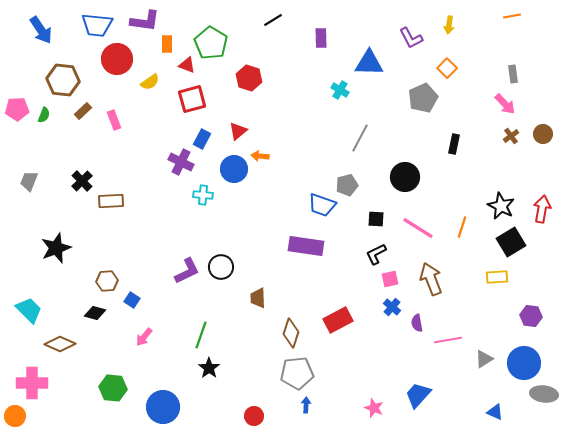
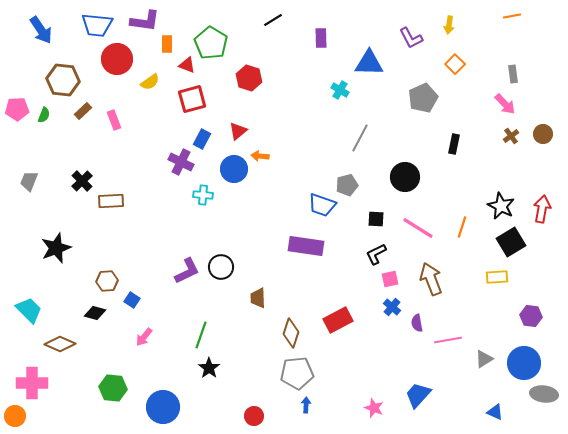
orange square at (447, 68): moved 8 px right, 4 px up
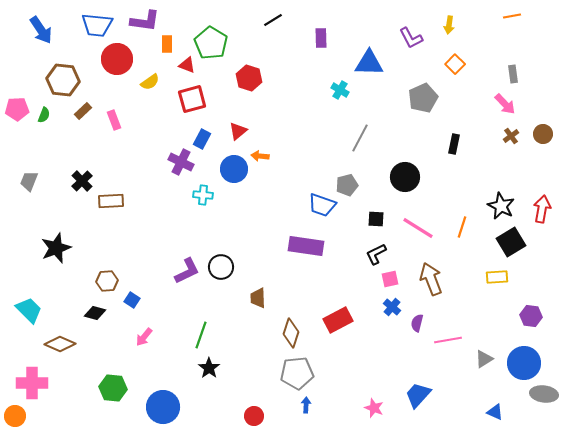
purple semicircle at (417, 323): rotated 24 degrees clockwise
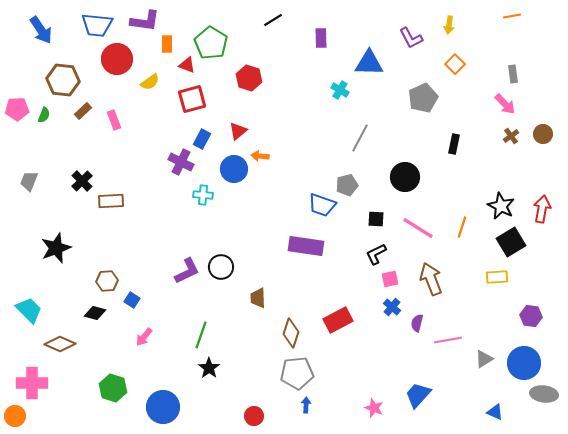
green hexagon at (113, 388): rotated 12 degrees clockwise
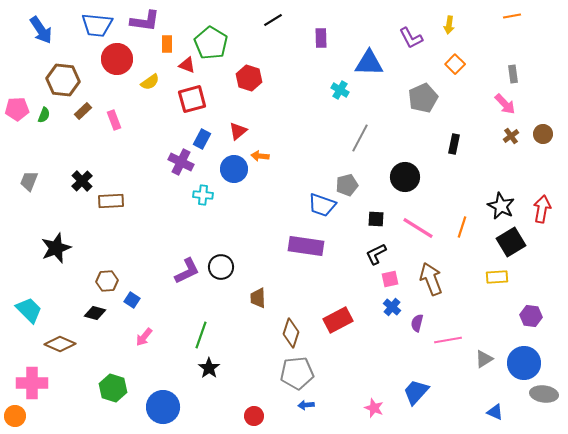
blue trapezoid at (418, 395): moved 2 px left, 3 px up
blue arrow at (306, 405): rotated 98 degrees counterclockwise
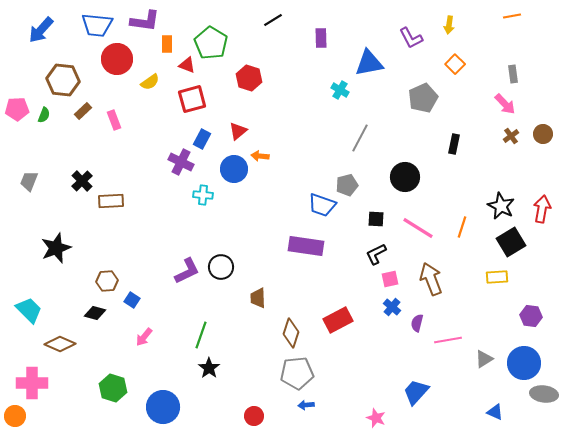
blue arrow at (41, 30): rotated 76 degrees clockwise
blue triangle at (369, 63): rotated 12 degrees counterclockwise
pink star at (374, 408): moved 2 px right, 10 px down
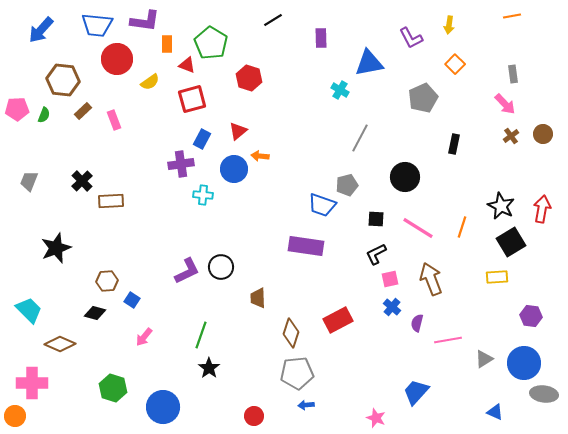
purple cross at (181, 162): moved 2 px down; rotated 35 degrees counterclockwise
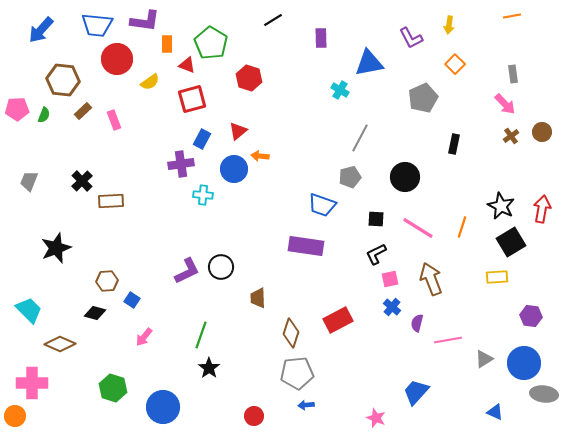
brown circle at (543, 134): moved 1 px left, 2 px up
gray pentagon at (347, 185): moved 3 px right, 8 px up
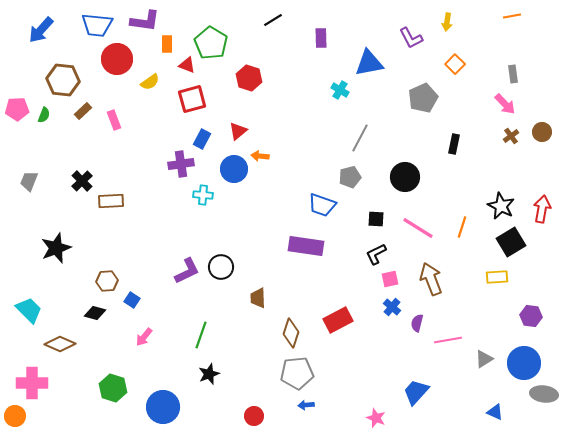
yellow arrow at (449, 25): moved 2 px left, 3 px up
black star at (209, 368): moved 6 px down; rotated 15 degrees clockwise
